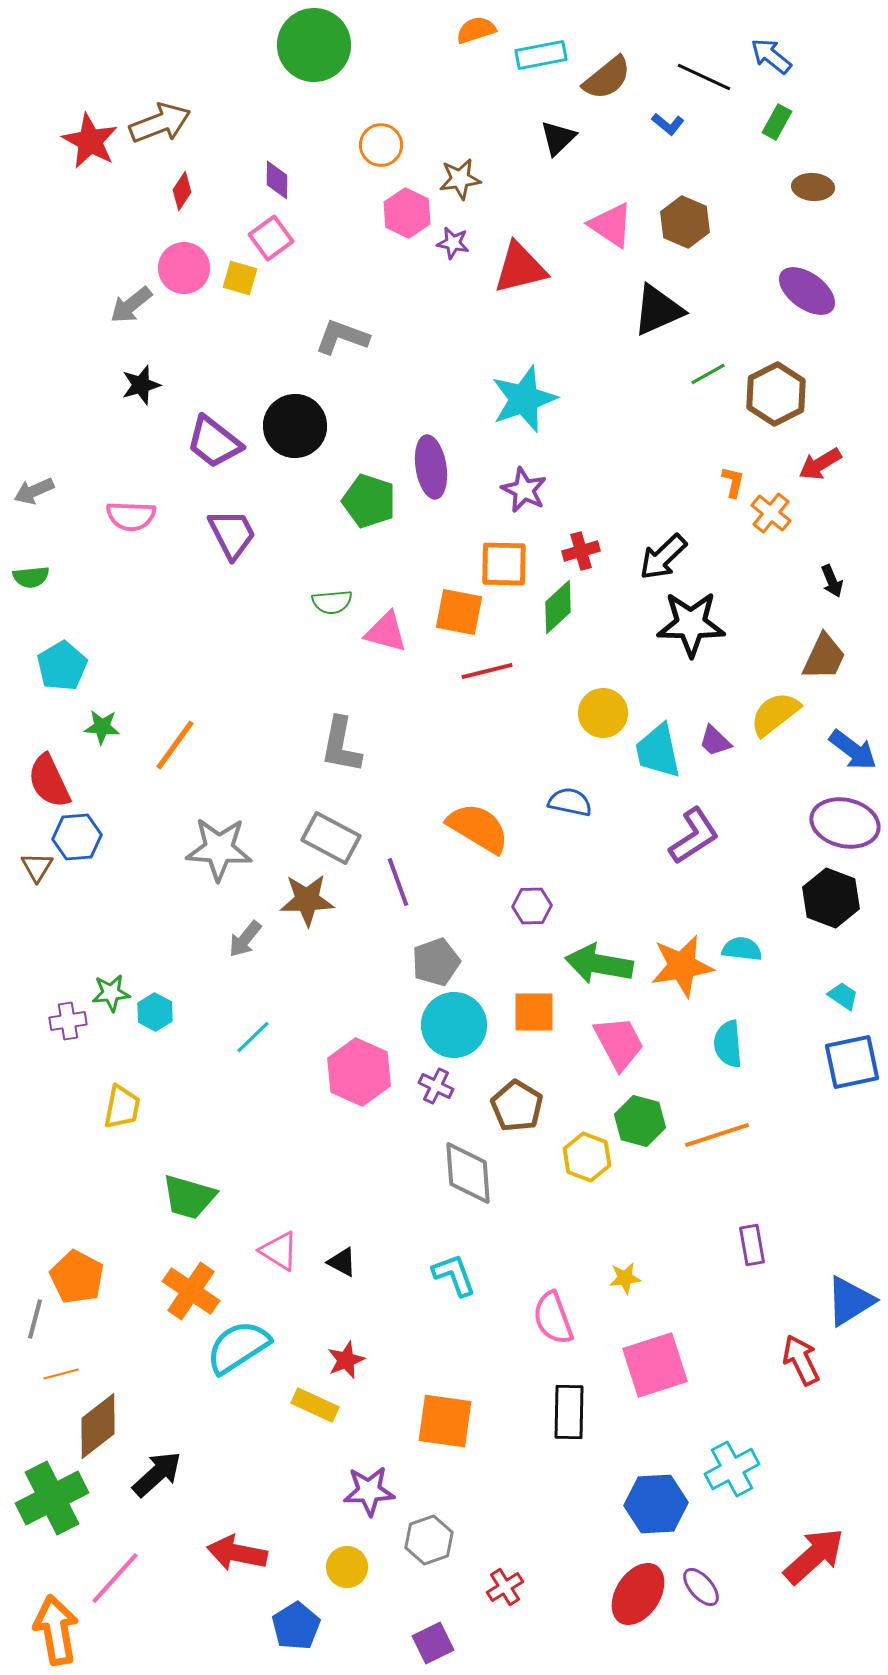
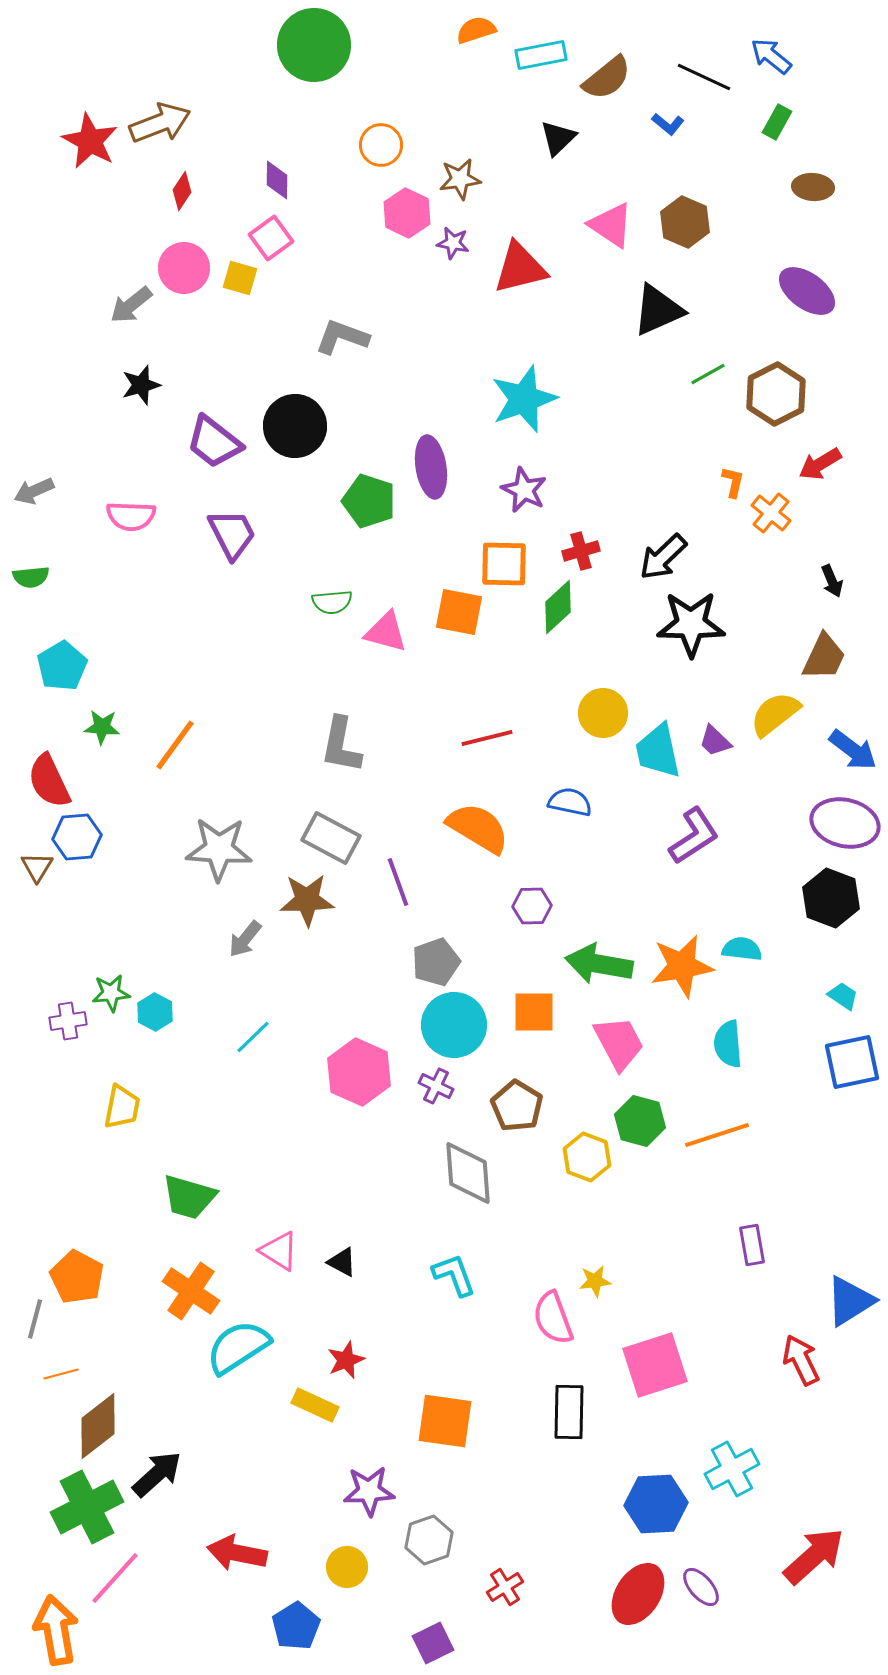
red line at (487, 671): moved 67 px down
yellow star at (625, 1278): moved 30 px left, 3 px down
green cross at (52, 1498): moved 35 px right, 9 px down
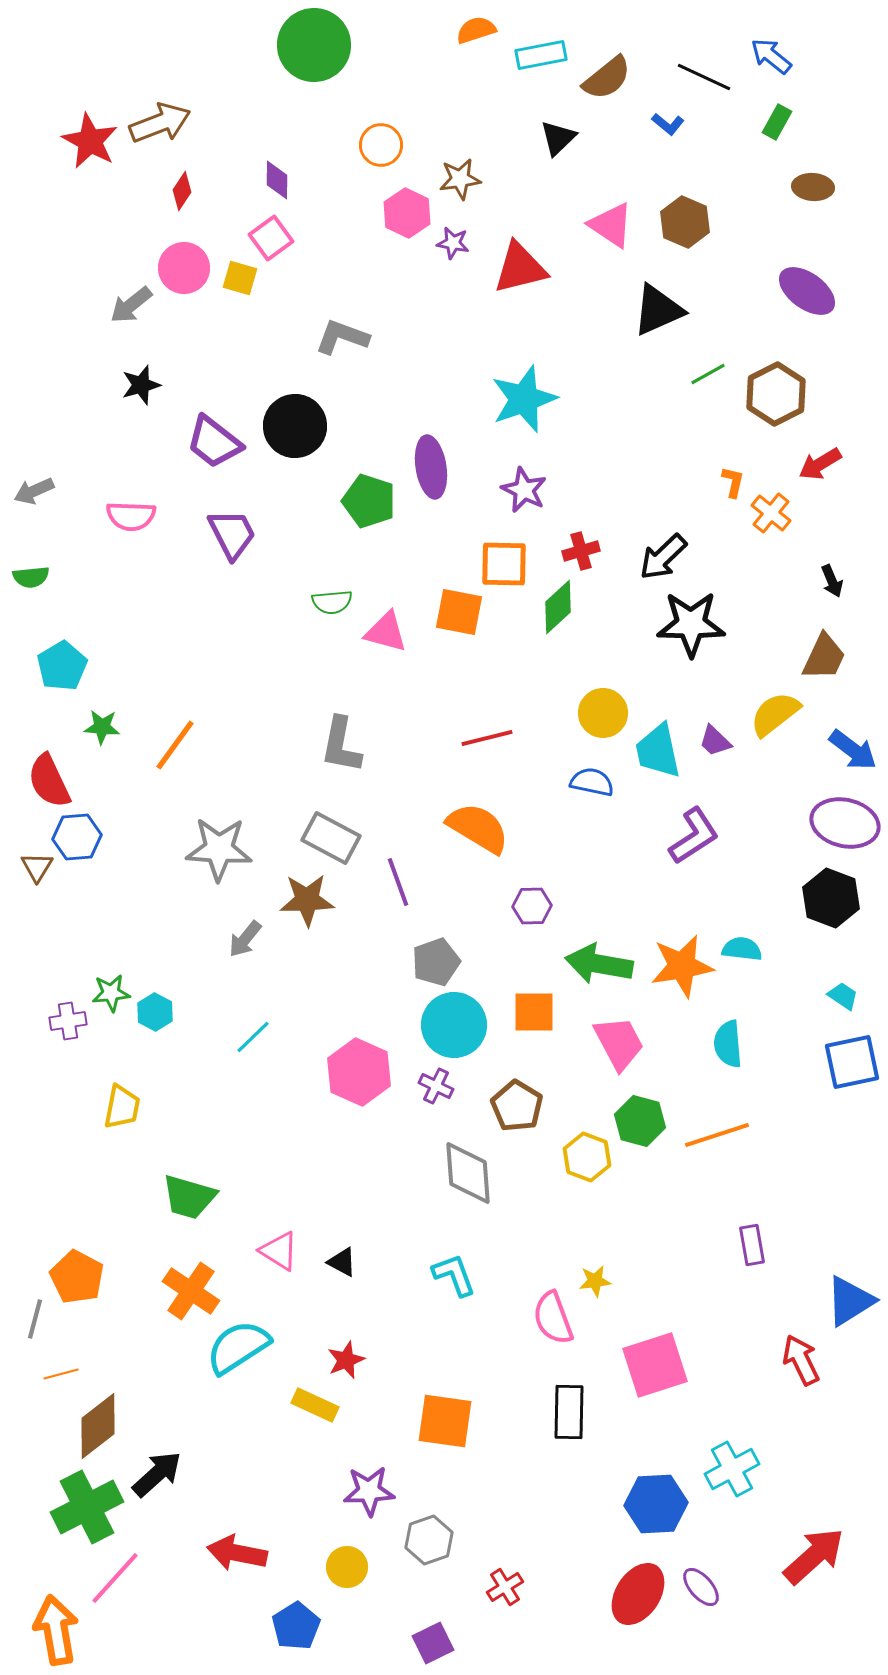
blue semicircle at (570, 802): moved 22 px right, 20 px up
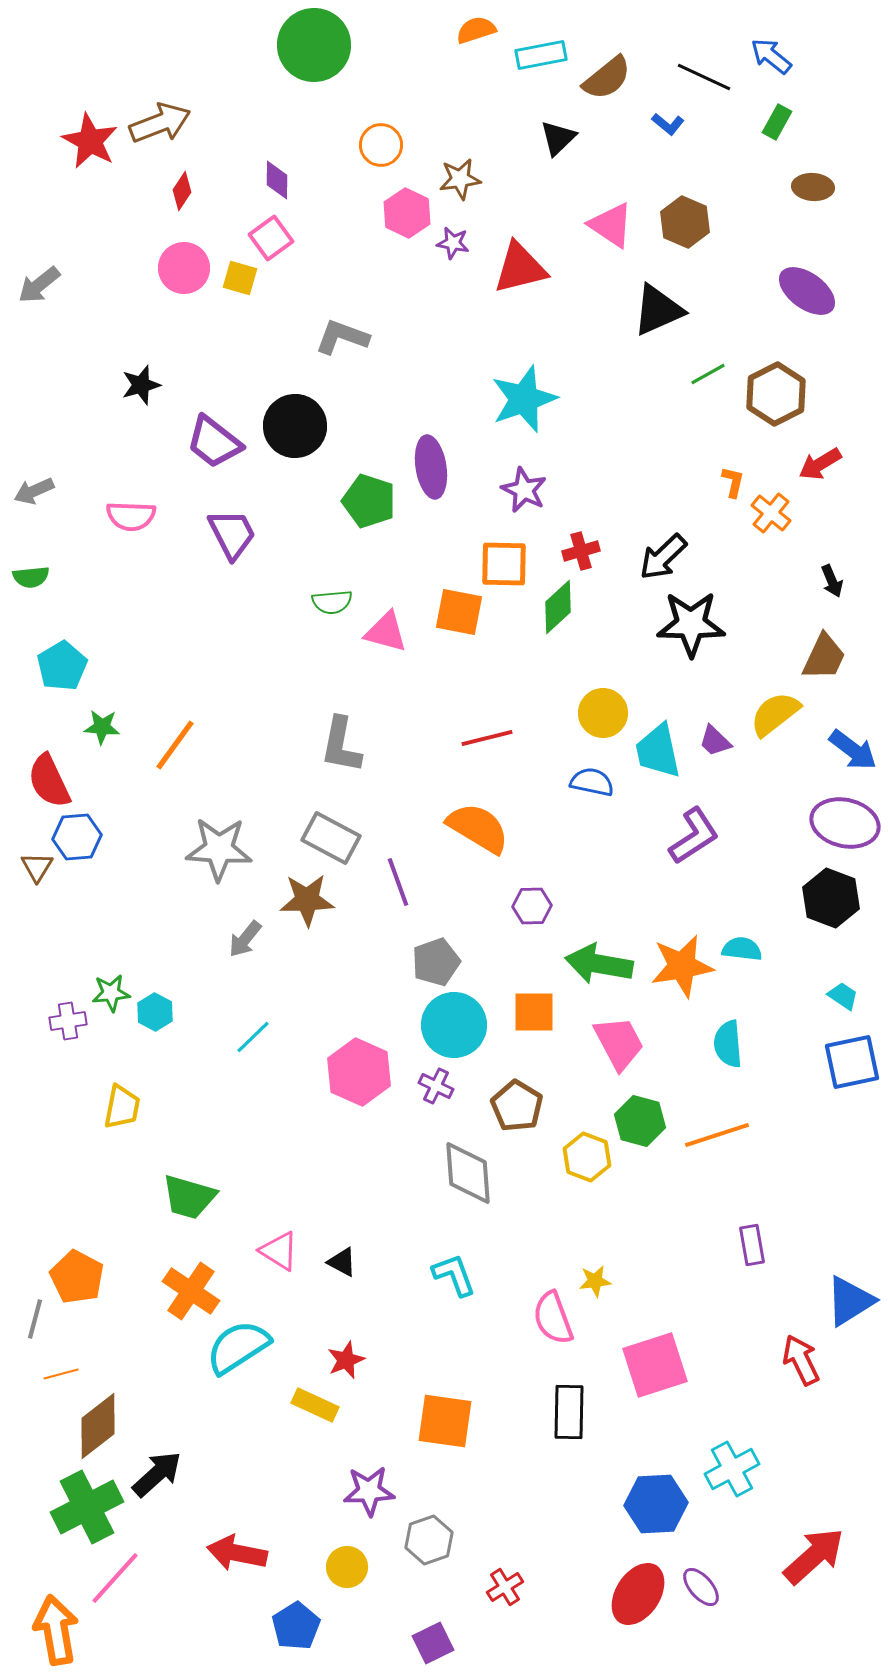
gray arrow at (131, 305): moved 92 px left, 20 px up
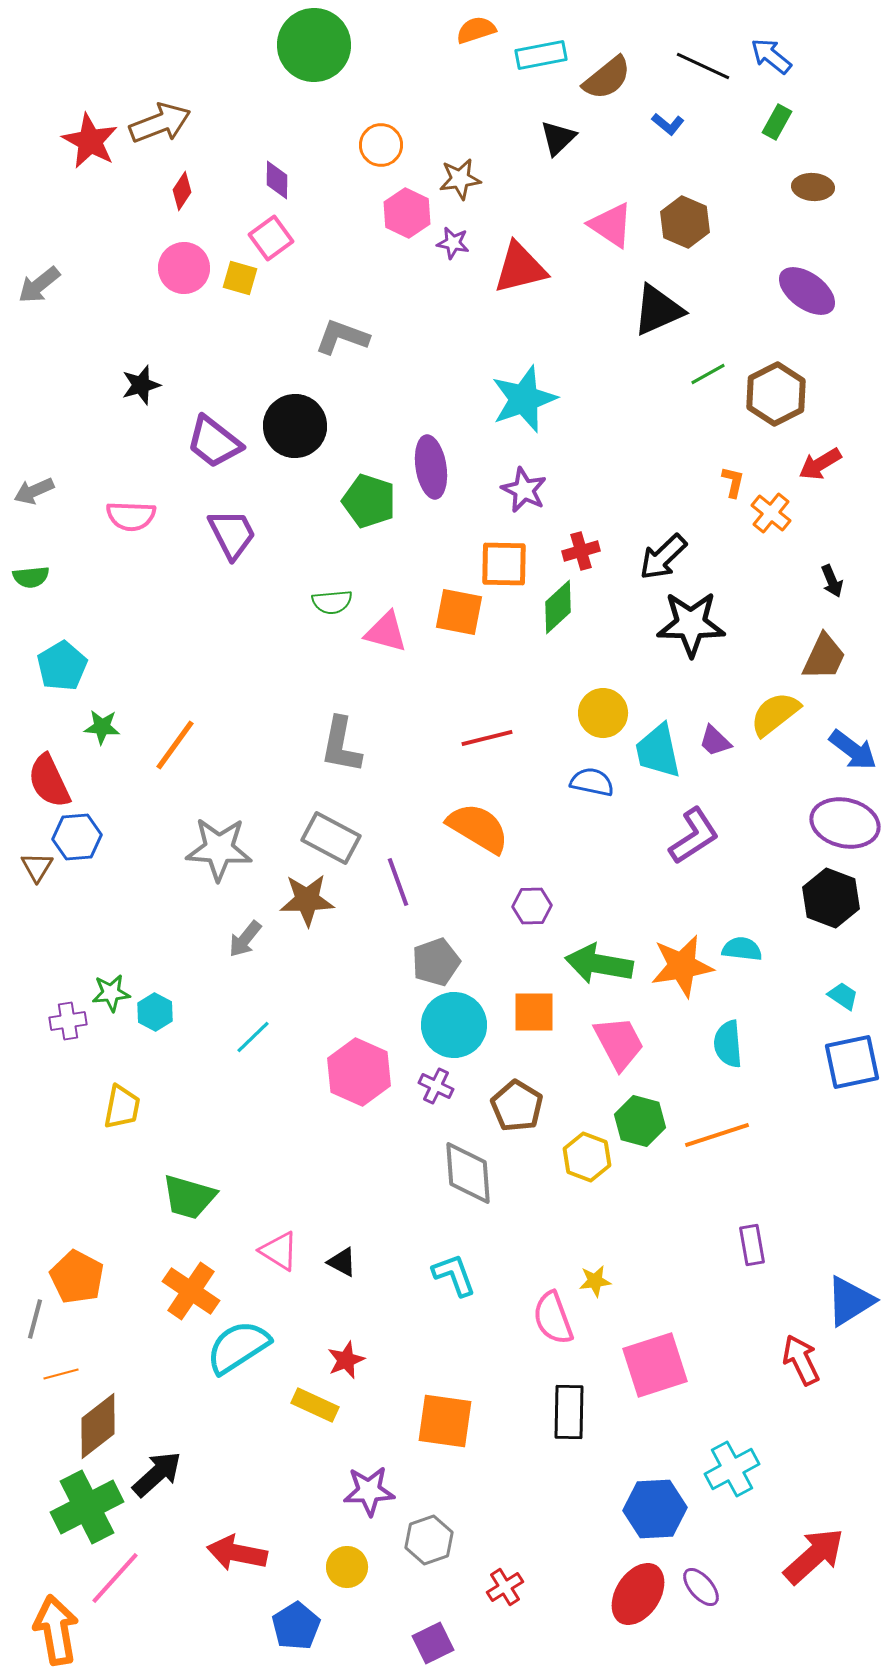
black line at (704, 77): moved 1 px left, 11 px up
blue hexagon at (656, 1504): moved 1 px left, 5 px down
